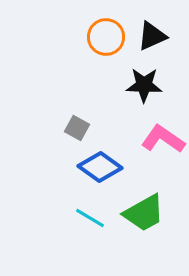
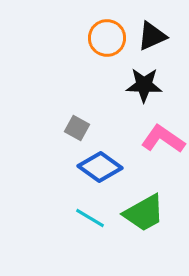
orange circle: moved 1 px right, 1 px down
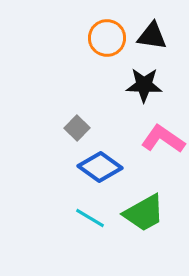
black triangle: rotated 32 degrees clockwise
gray square: rotated 15 degrees clockwise
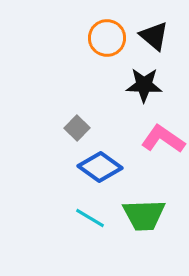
black triangle: moved 2 px right; rotated 32 degrees clockwise
green trapezoid: moved 2 px down; rotated 27 degrees clockwise
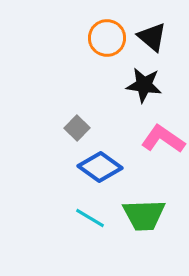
black triangle: moved 2 px left, 1 px down
black star: rotated 6 degrees clockwise
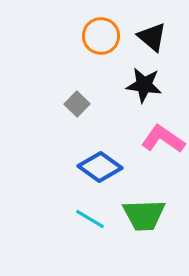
orange circle: moved 6 px left, 2 px up
gray square: moved 24 px up
cyan line: moved 1 px down
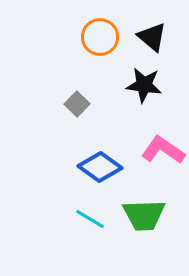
orange circle: moved 1 px left, 1 px down
pink L-shape: moved 11 px down
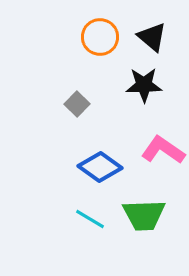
black star: rotated 9 degrees counterclockwise
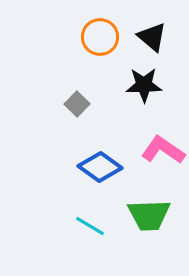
green trapezoid: moved 5 px right
cyan line: moved 7 px down
